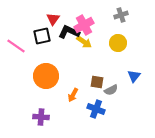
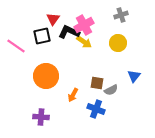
brown square: moved 1 px down
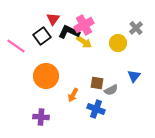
gray cross: moved 15 px right, 13 px down; rotated 24 degrees counterclockwise
black square: rotated 24 degrees counterclockwise
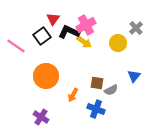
pink cross: moved 2 px right
purple cross: rotated 28 degrees clockwise
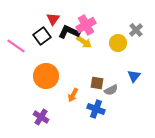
gray cross: moved 2 px down
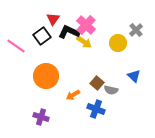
pink cross: rotated 18 degrees counterclockwise
blue triangle: rotated 24 degrees counterclockwise
brown square: rotated 32 degrees clockwise
gray semicircle: rotated 40 degrees clockwise
orange arrow: rotated 32 degrees clockwise
purple cross: rotated 14 degrees counterclockwise
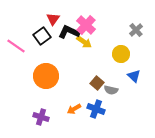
yellow circle: moved 3 px right, 11 px down
orange arrow: moved 1 px right, 14 px down
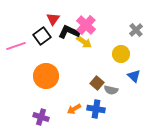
pink line: rotated 54 degrees counterclockwise
blue cross: rotated 12 degrees counterclockwise
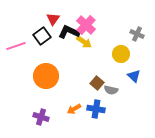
gray cross: moved 1 px right, 4 px down; rotated 24 degrees counterclockwise
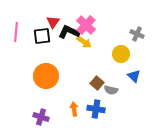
red triangle: moved 3 px down
black square: rotated 30 degrees clockwise
pink line: moved 14 px up; rotated 66 degrees counterclockwise
orange arrow: rotated 112 degrees clockwise
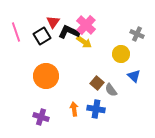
pink line: rotated 24 degrees counterclockwise
black square: rotated 24 degrees counterclockwise
gray semicircle: rotated 40 degrees clockwise
